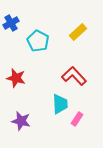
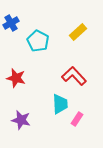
purple star: moved 1 px up
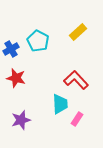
blue cross: moved 26 px down
red L-shape: moved 2 px right, 4 px down
purple star: rotated 30 degrees counterclockwise
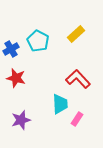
yellow rectangle: moved 2 px left, 2 px down
red L-shape: moved 2 px right, 1 px up
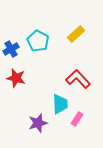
purple star: moved 17 px right, 3 px down
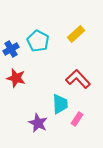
purple star: rotated 30 degrees counterclockwise
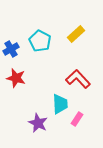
cyan pentagon: moved 2 px right
